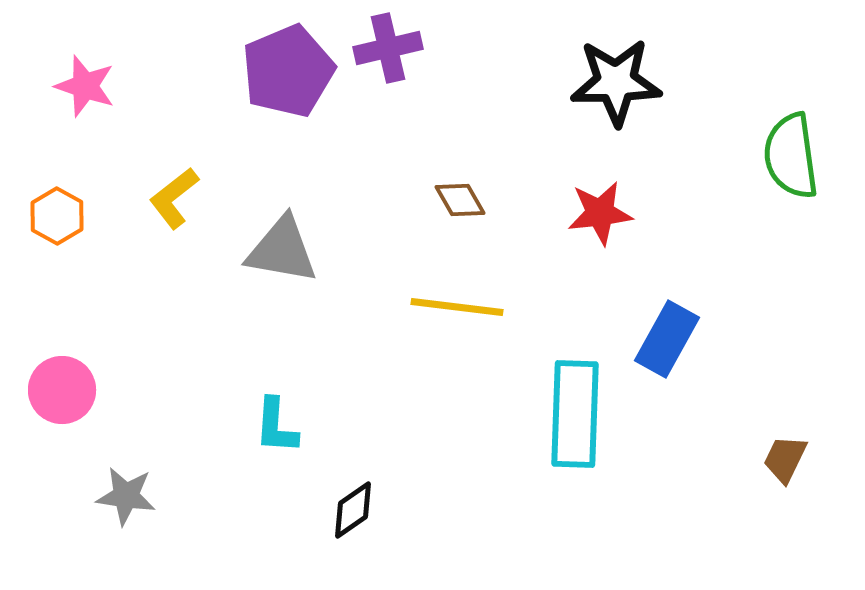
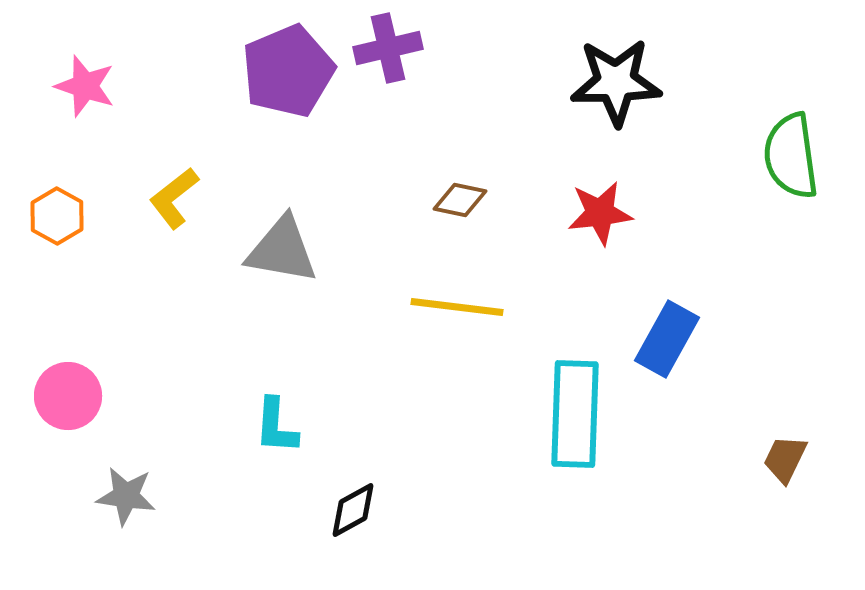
brown diamond: rotated 48 degrees counterclockwise
pink circle: moved 6 px right, 6 px down
black diamond: rotated 6 degrees clockwise
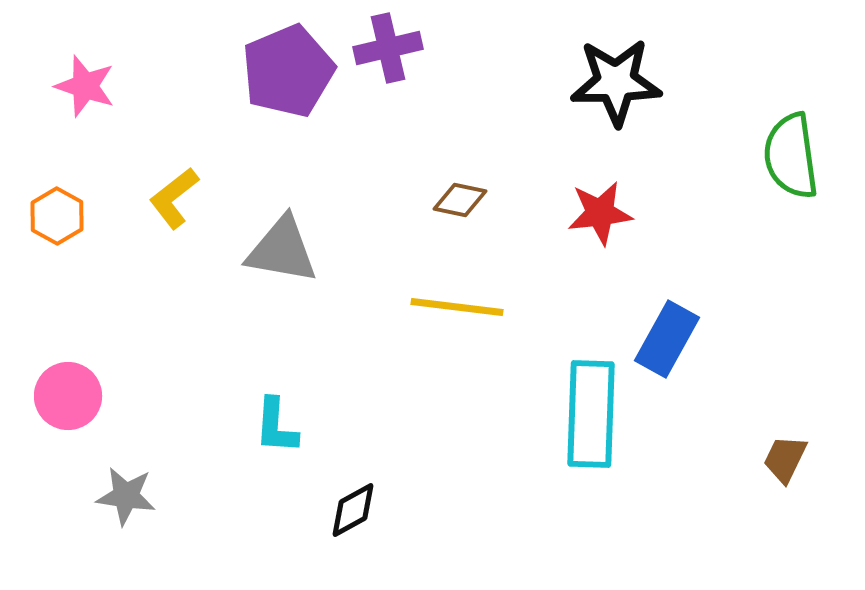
cyan rectangle: moved 16 px right
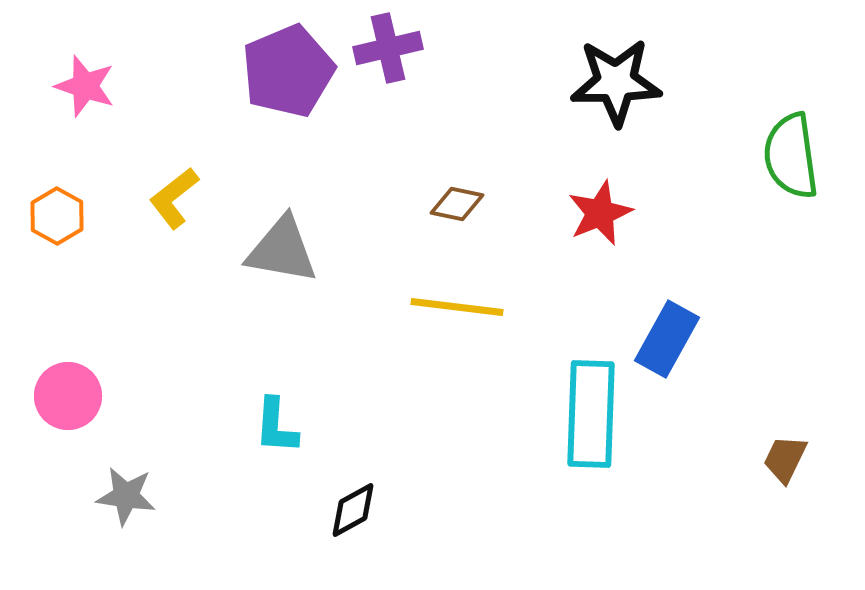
brown diamond: moved 3 px left, 4 px down
red star: rotated 16 degrees counterclockwise
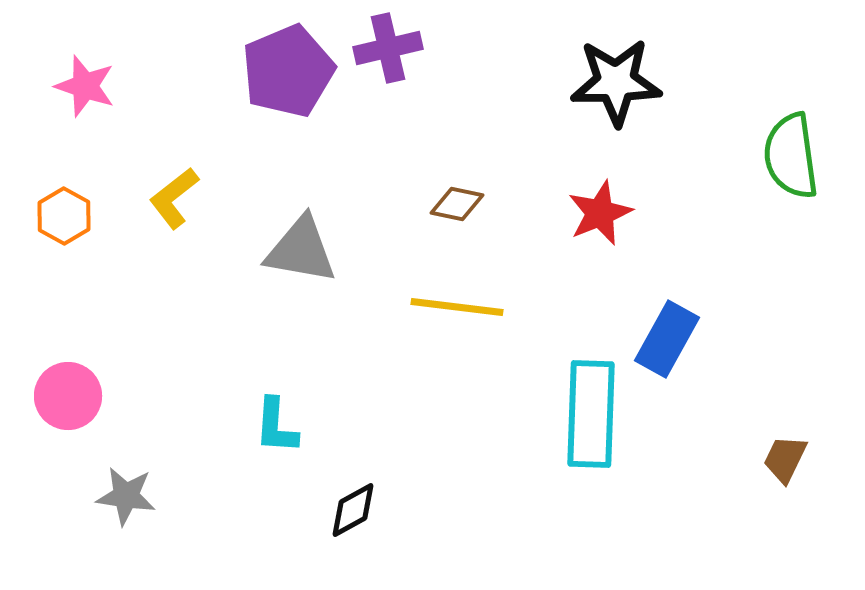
orange hexagon: moved 7 px right
gray triangle: moved 19 px right
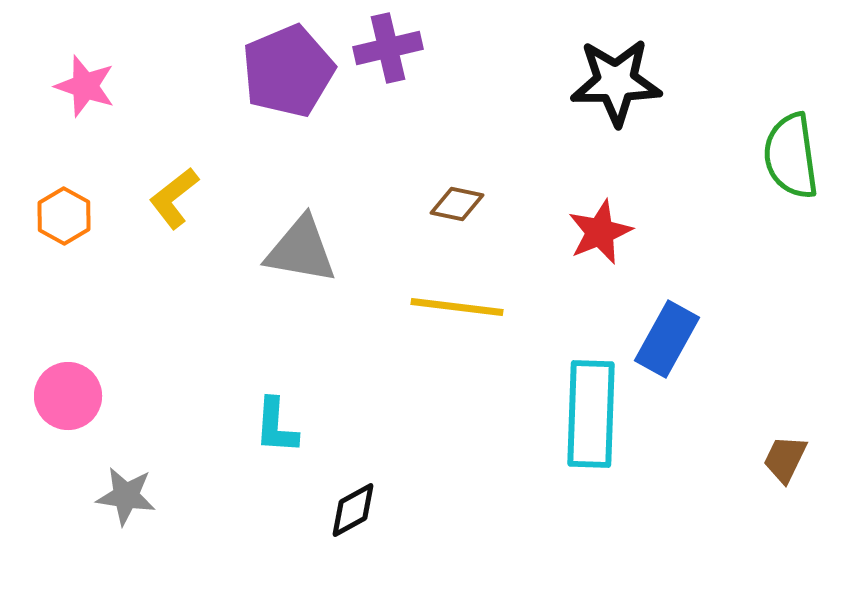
red star: moved 19 px down
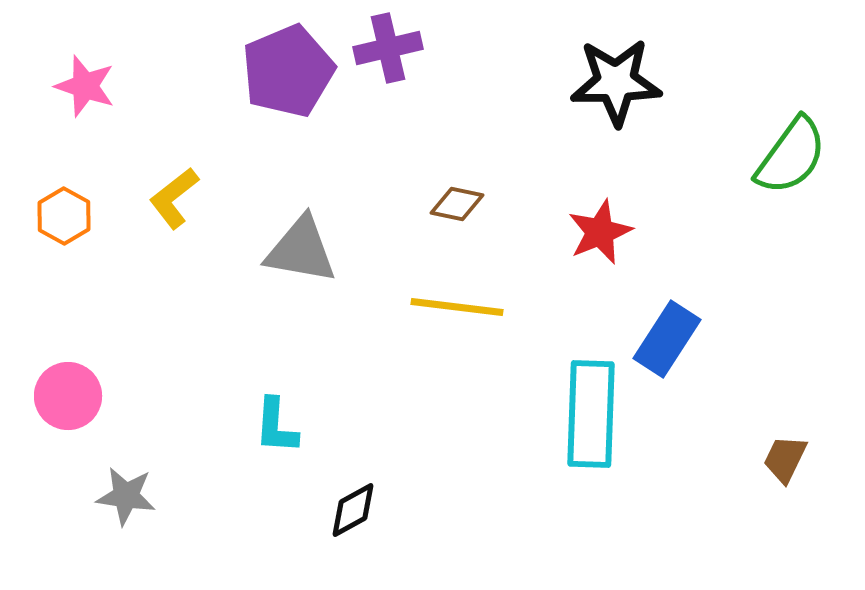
green semicircle: rotated 136 degrees counterclockwise
blue rectangle: rotated 4 degrees clockwise
